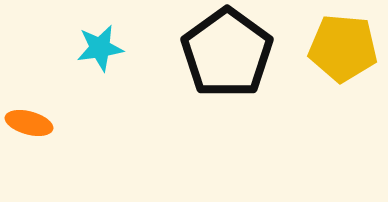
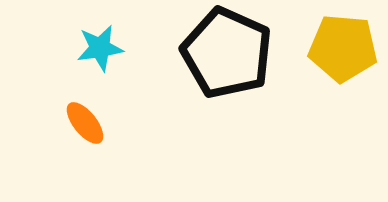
black pentagon: rotated 12 degrees counterclockwise
orange ellipse: moved 56 px right; rotated 36 degrees clockwise
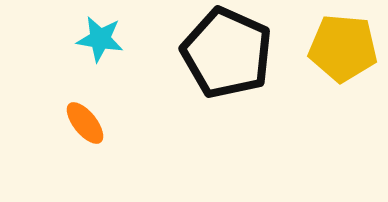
cyan star: moved 9 px up; rotated 18 degrees clockwise
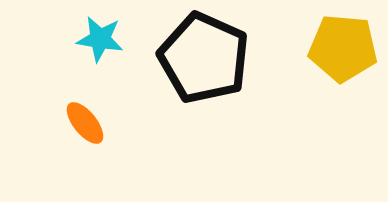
black pentagon: moved 23 px left, 5 px down
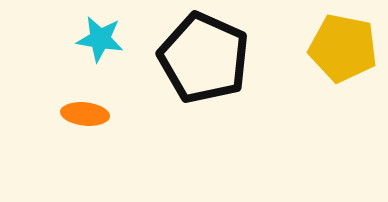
yellow pentagon: rotated 6 degrees clockwise
orange ellipse: moved 9 px up; rotated 45 degrees counterclockwise
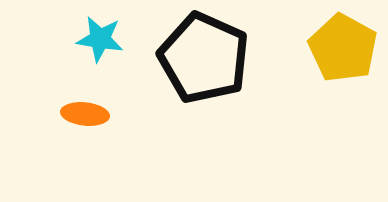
yellow pentagon: rotated 18 degrees clockwise
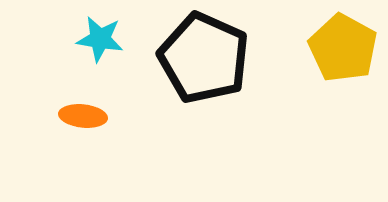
orange ellipse: moved 2 px left, 2 px down
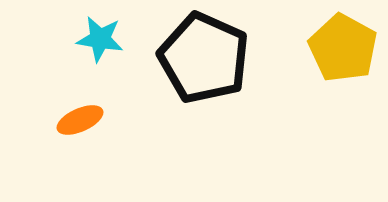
orange ellipse: moved 3 px left, 4 px down; rotated 30 degrees counterclockwise
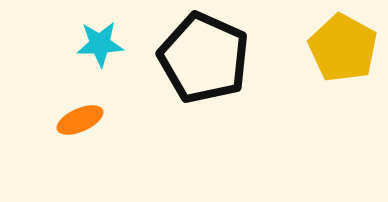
cyan star: moved 5 px down; rotated 12 degrees counterclockwise
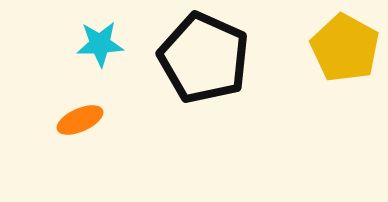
yellow pentagon: moved 2 px right
